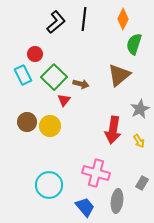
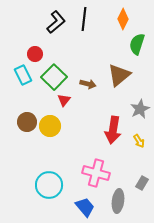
green semicircle: moved 3 px right
brown arrow: moved 7 px right
gray ellipse: moved 1 px right
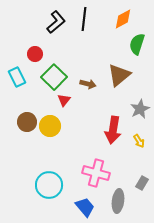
orange diamond: rotated 35 degrees clockwise
cyan rectangle: moved 6 px left, 2 px down
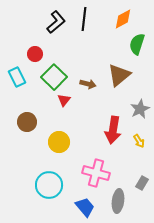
yellow circle: moved 9 px right, 16 px down
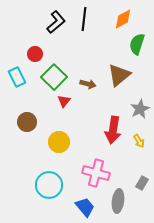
red triangle: moved 1 px down
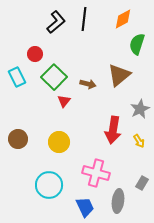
brown circle: moved 9 px left, 17 px down
blue trapezoid: rotated 15 degrees clockwise
